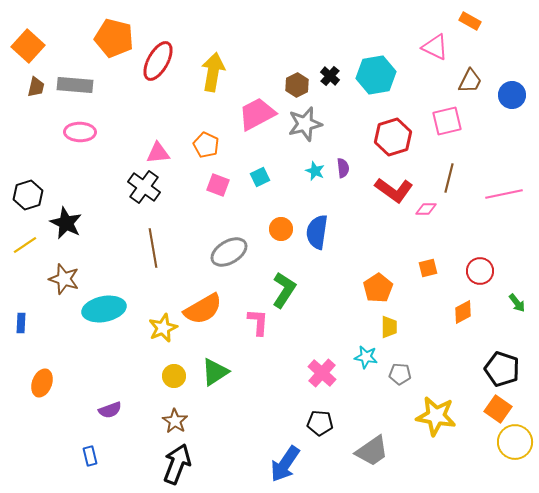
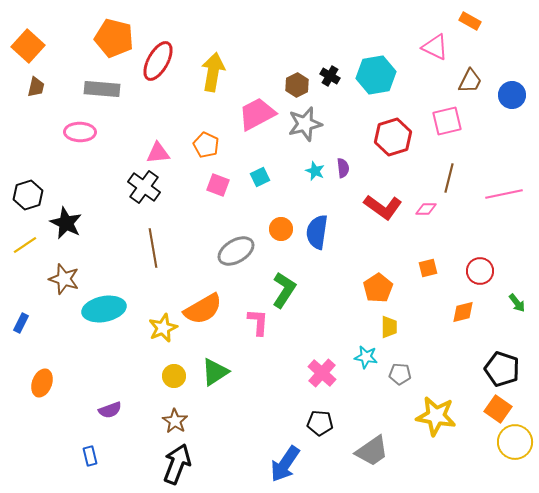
black cross at (330, 76): rotated 12 degrees counterclockwise
gray rectangle at (75, 85): moved 27 px right, 4 px down
red L-shape at (394, 190): moved 11 px left, 17 px down
gray ellipse at (229, 252): moved 7 px right, 1 px up
orange diamond at (463, 312): rotated 15 degrees clockwise
blue rectangle at (21, 323): rotated 24 degrees clockwise
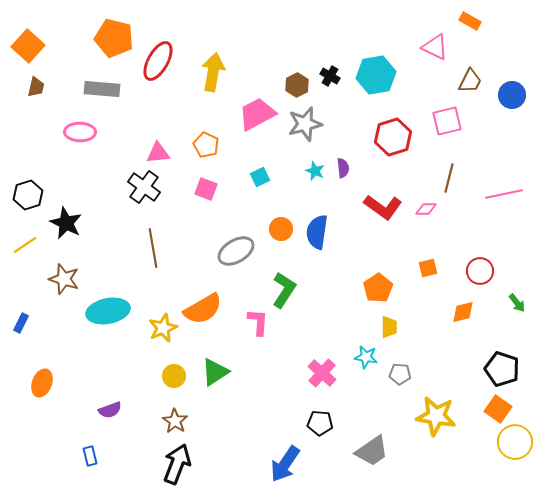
pink square at (218, 185): moved 12 px left, 4 px down
cyan ellipse at (104, 309): moved 4 px right, 2 px down
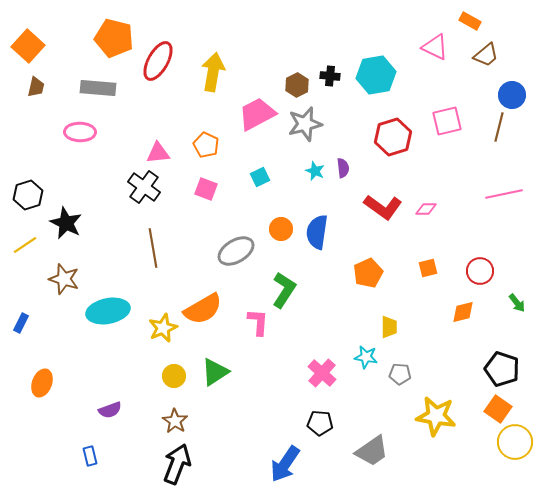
black cross at (330, 76): rotated 24 degrees counterclockwise
brown trapezoid at (470, 81): moved 16 px right, 26 px up; rotated 24 degrees clockwise
gray rectangle at (102, 89): moved 4 px left, 1 px up
brown line at (449, 178): moved 50 px right, 51 px up
orange pentagon at (378, 288): moved 10 px left, 15 px up; rotated 8 degrees clockwise
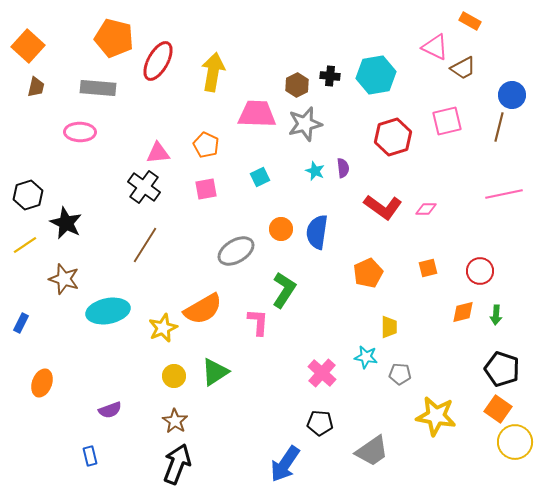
brown trapezoid at (486, 55): moved 23 px left, 13 px down; rotated 12 degrees clockwise
pink trapezoid at (257, 114): rotated 30 degrees clockwise
pink square at (206, 189): rotated 30 degrees counterclockwise
brown line at (153, 248): moved 8 px left, 3 px up; rotated 42 degrees clockwise
green arrow at (517, 303): moved 21 px left, 12 px down; rotated 42 degrees clockwise
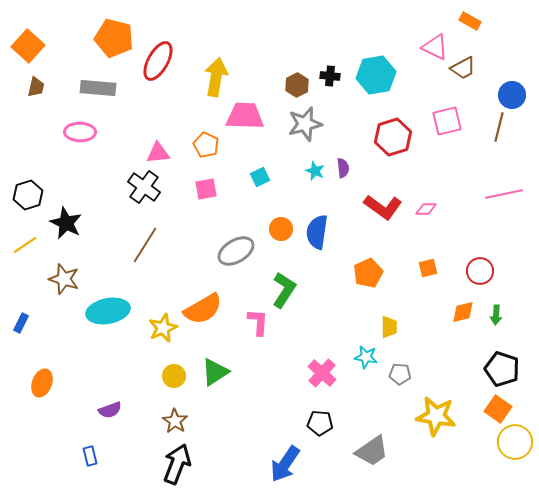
yellow arrow at (213, 72): moved 3 px right, 5 px down
pink trapezoid at (257, 114): moved 12 px left, 2 px down
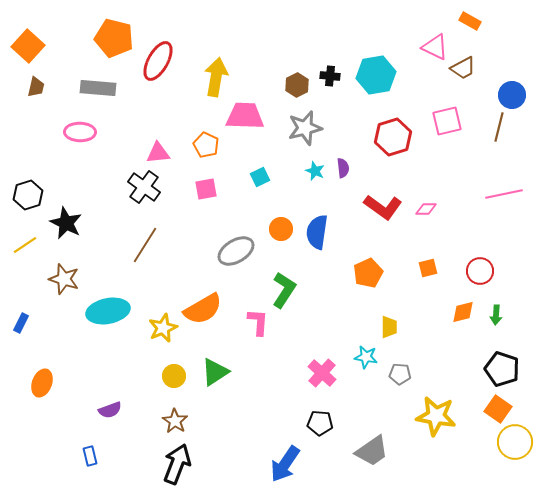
gray star at (305, 124): moved 4 px down
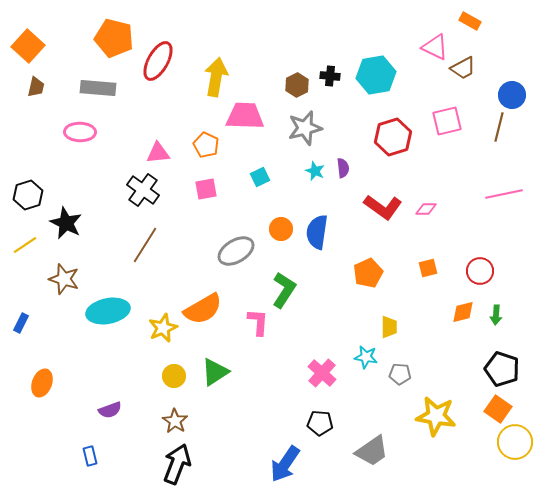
black cross at (144, 187): moved 1 px left, 3 px down
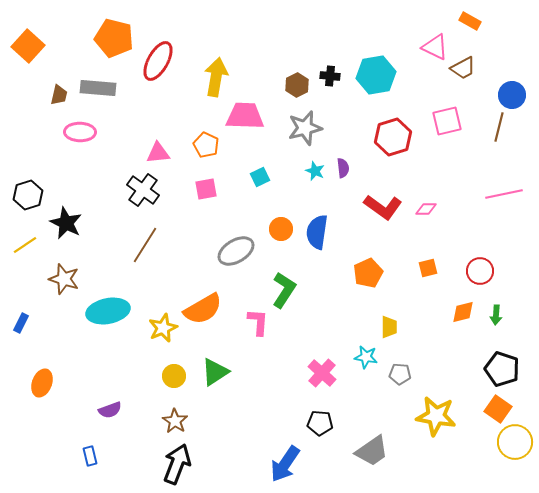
brown trapezoid at (36, 87): moved 23 px right, 8 px down
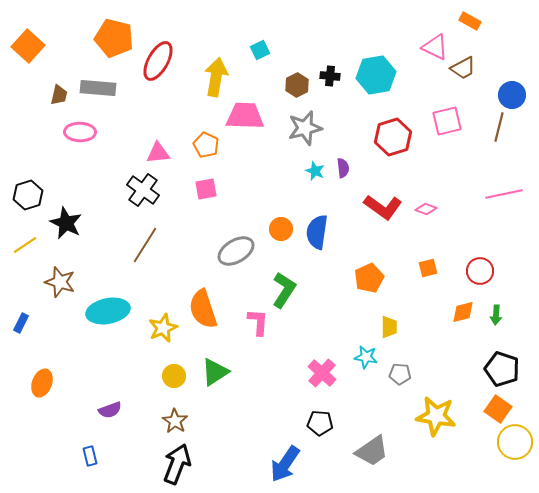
cyan square at (260, 177): moved 127 px up
pink diamond at (426, 209): rotated 20 degrees clockwise
orange pentagon at (368, 273): moved 1 px right, 5 px down
brown star at (64, 279): moved 4 px left, 3 px down
orange semicircle at (203, 309): rotated 102 degrees clockwise
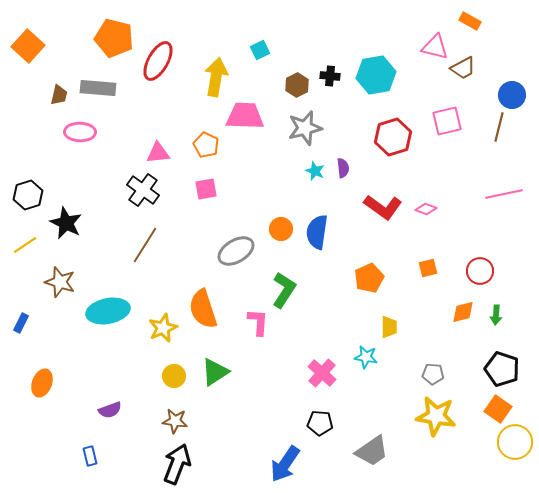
pink triangle at (435, 47): rotated 12 degrees counterclockwise
gray pentagon at (400, 374): moved 33 px right
brown star at (175, 421): rotated 25 degrees counterclockwise
